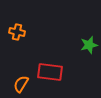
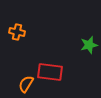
orange semicircle: moved 5 px right
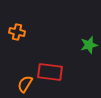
orange semicircle: moved 1 px left
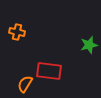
red rectangle: moved 1 px left, 1 px up
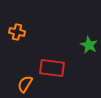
green star: rotated 30 degrees counterclockwise
red rectangle: moved 3 px right, 3 px up
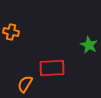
orange cross: moved 6 px left
red rectangle: rotated 10 degrees counterclockwise
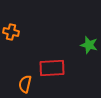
green star: rotated 12 degrees counterclockwise
orange semicircle: rotated 18 degrees counterclockwise
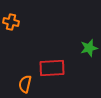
orange cross: moved 10 px up
green star: moved 3 px down; rotated 30 degrees counterclockwise
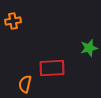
orange cross: moved 2 px right, 1 px up; rotated 21 degrees counterclockwise
